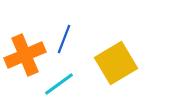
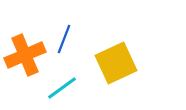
yellow square: rotated 6 degrees clockwise
cyan line: moved 3 px right, 4 px down
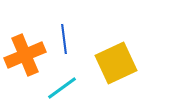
blue line: rotated 28 degrees counterclockwise
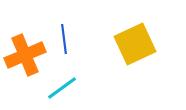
yellow square: moved 19 px right, 19 px up
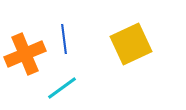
yellow square: moved 4 px left
orange cross: moved 1 px up
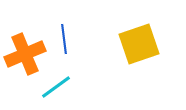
yellow square: moved 8 px right; rotated 6 degrees clockwise
cyan line: moved 6 px left, 1 px up
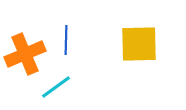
blue line: moved 2 px right, 1 px down; rotated 8 degrees clockwise
yellow square: rotated 18 degrees clockwise
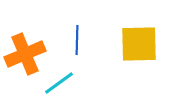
blue line: moved 11 px right
cyan line: moved 3 px right, 4 px up
